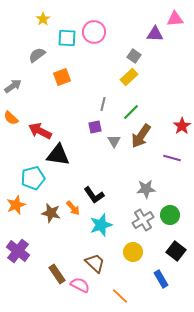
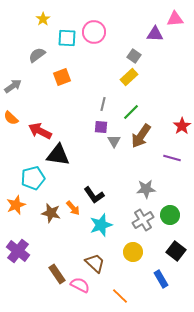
purple square: moved 6 px right; rotated 16 degrees clockwise
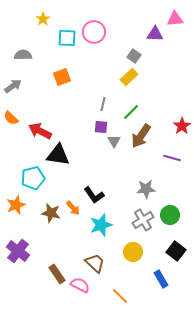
gray semicircle: moved 14 px left; rotated 36 degrees clockwise
